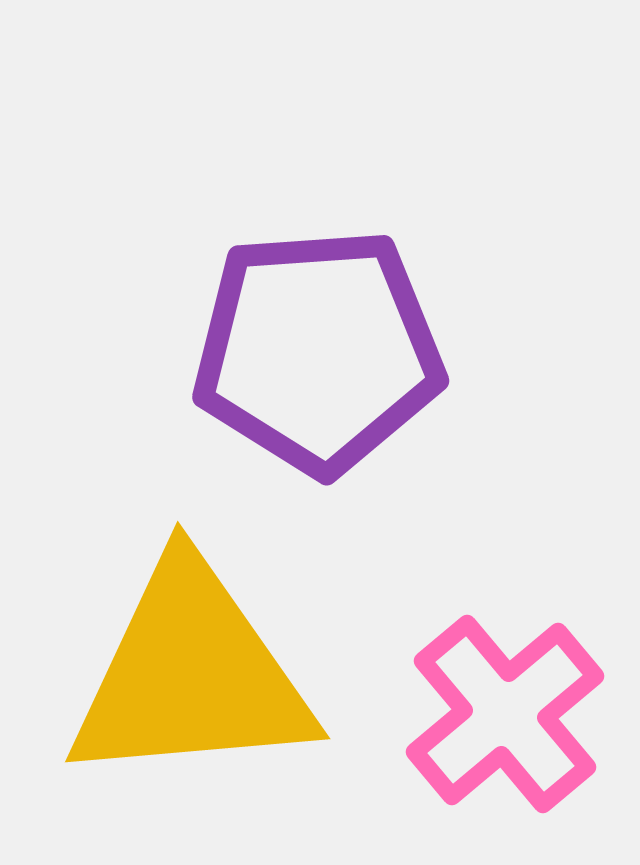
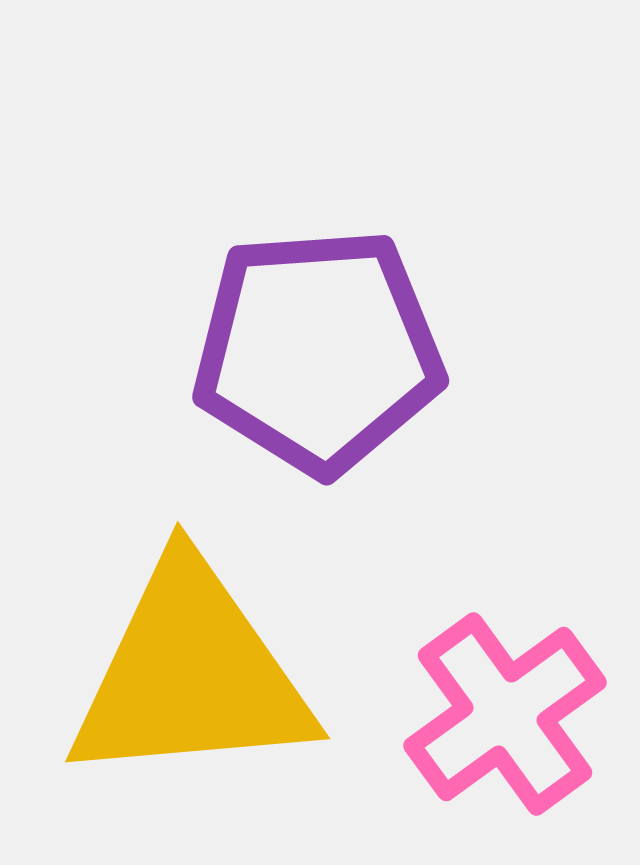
pink cross: rotated 4 degrees clockwise
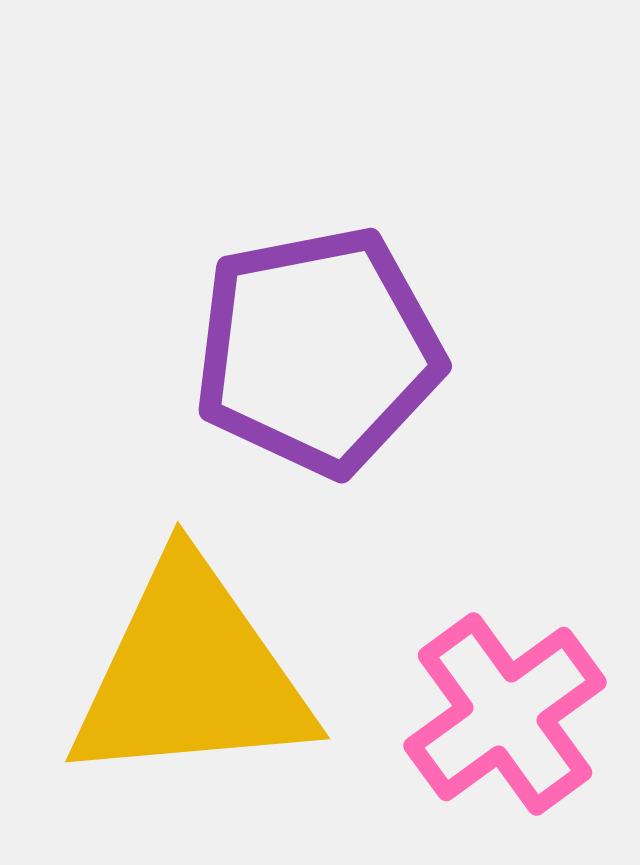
purple pentagon: rotated 7 degrees counterclockwise
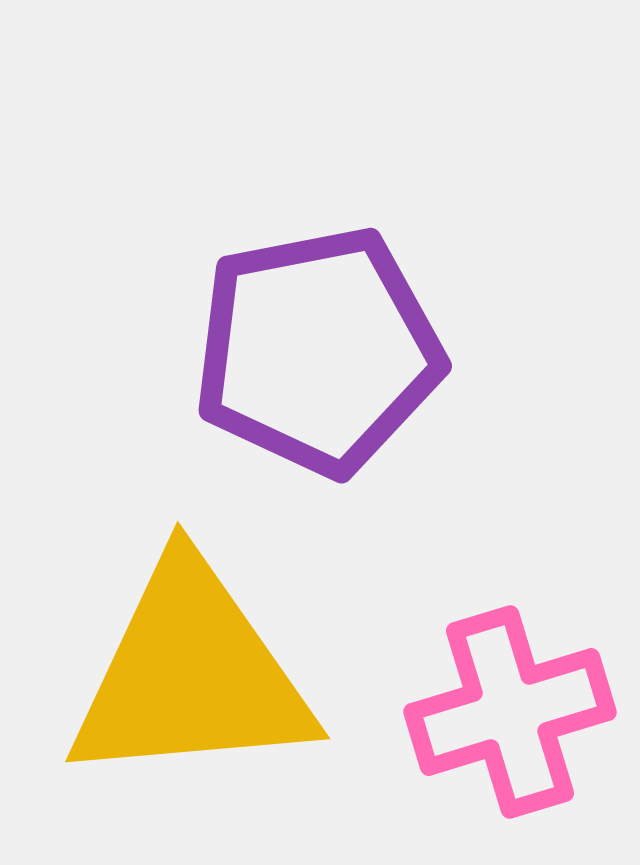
pink cross: moved 5 px right, 2 px up; rotated 19 degrees clockwise
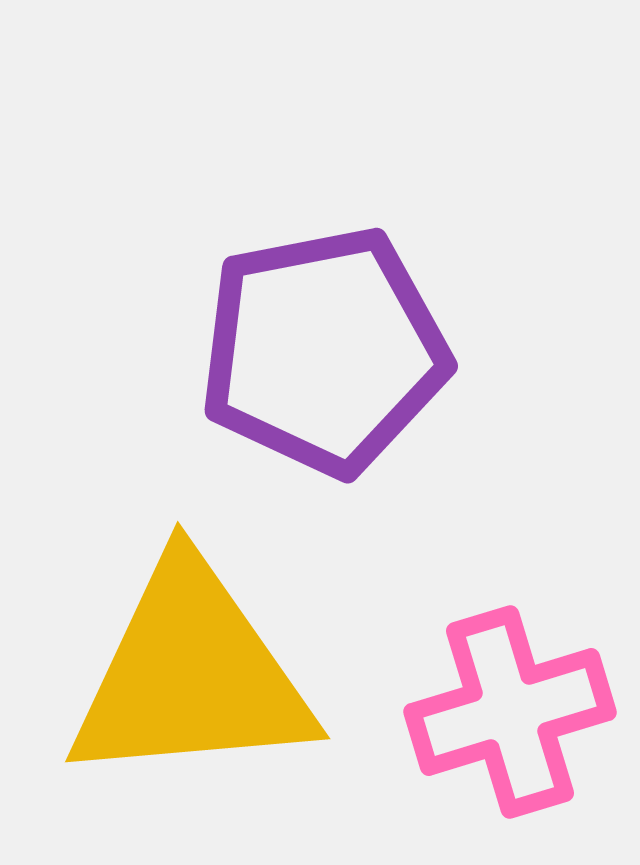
purple pentagon: moved 6 px right
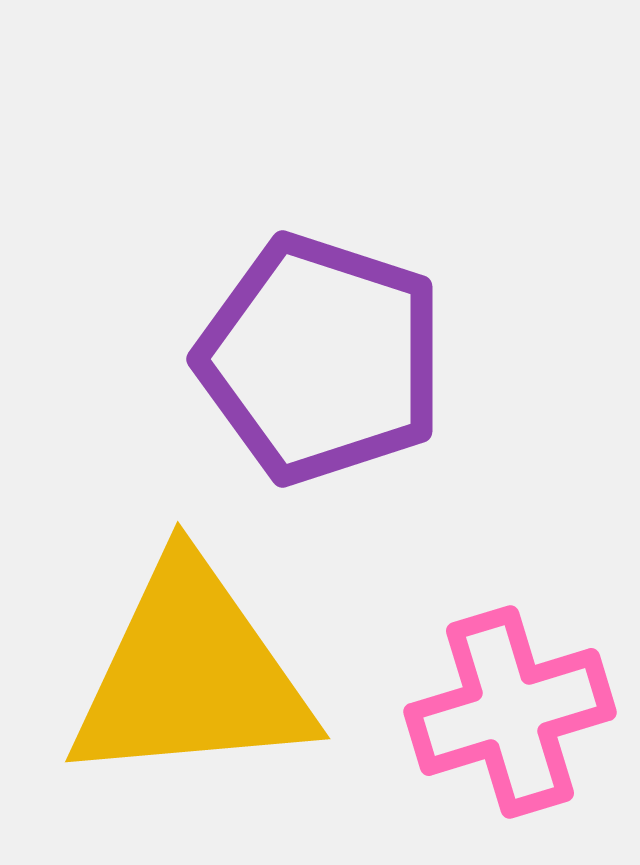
purple pentagon: moved 3 px left, 8 px down; rotated 29 degrees clockwise
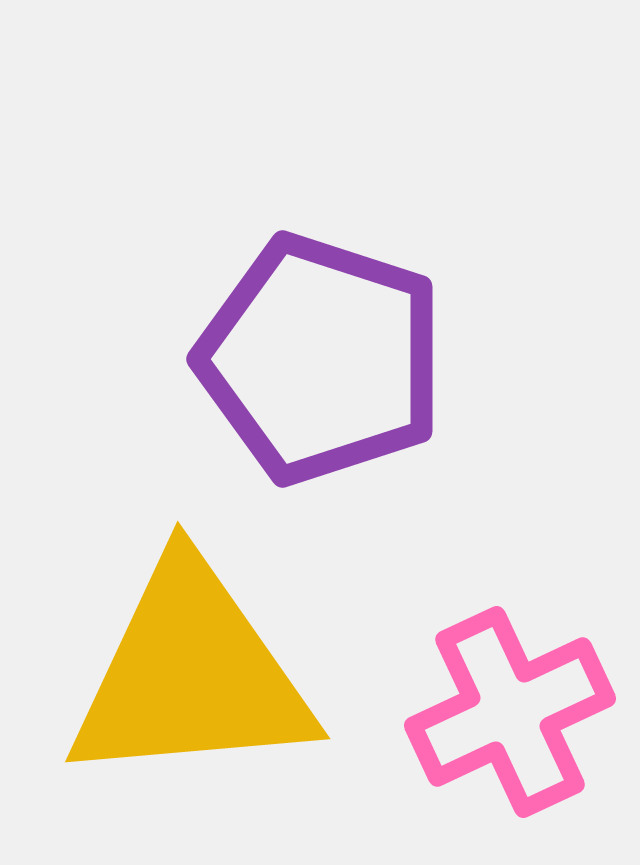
pink cross: rotated 8 degrees counterclockwise
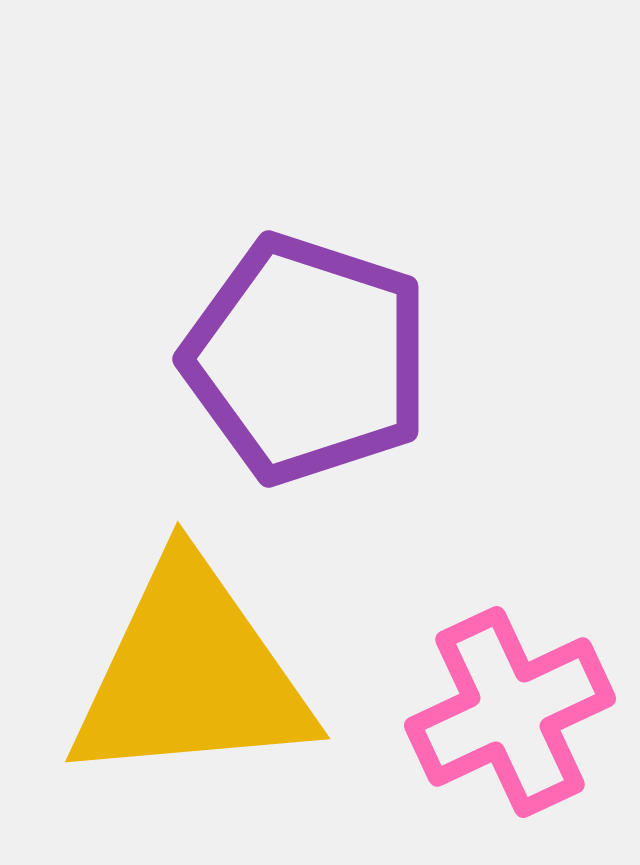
purple pentagon: moved 14 px left
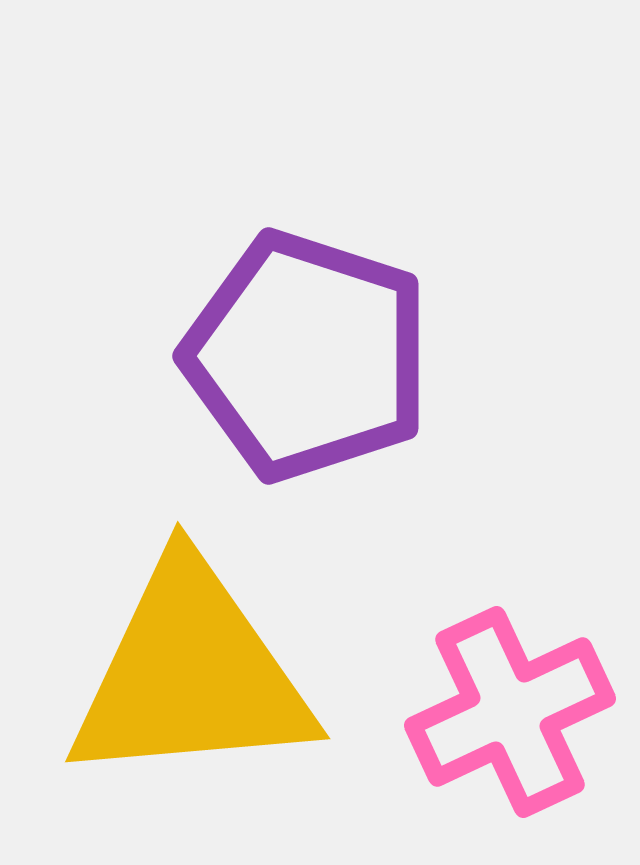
purple pentagon: moved 3 px up
